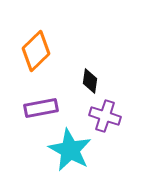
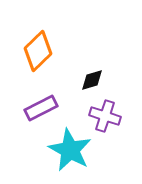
orange diamond: moved 2 px right
black diamond: moved 2 px right, 1 px up; rotated 65 degrees clockwise
purple rectangle: rotated 16 degrees counterclockwise
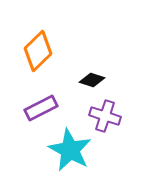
black diamond: rotated 35 degrees clockwise
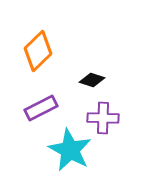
purple cross: moved 2 px left, 2 px down; rotated 16 degrees counterclockwise
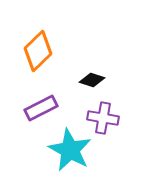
purple cross: rotated 8 degrees clockwise
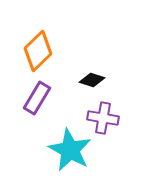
purple rectangle: moved 4 px left, 10 px up; rotated 32 degrees counterclockwise
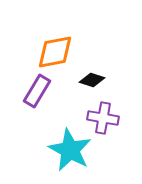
orange diamond: moved 17 px right, 1 px down; rotated 33 degrees clockwise
purple rectangle: moved 7 px up
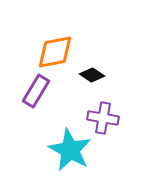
black diamond: moved 5 px up; rotated 15 degrees clockwise
purple rectangle: moved 1 px left
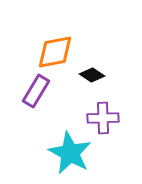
purple cross: rotated 12 degrees counterclockwise
cyan star: moved 3 px down
